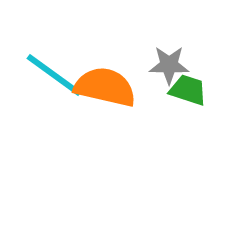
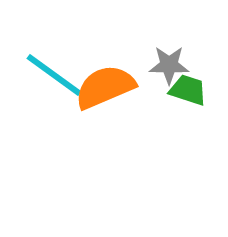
orange semicircle: rotated 36 degrees counterclockwise
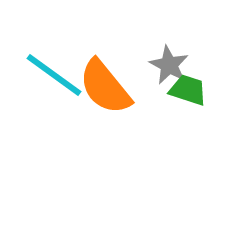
gray star: rotated 27 degrees clockwise
orange semicircle: rotated 106 degrees counterclockwise
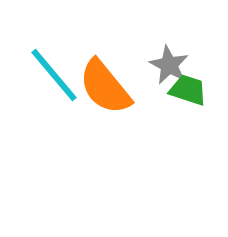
cyan line: rotated 14 degrees clockwise
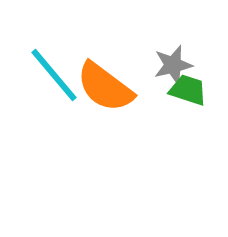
gray star: moved 4 px right; rotated 30 degrees clockwise
orange semicircle: rotated 14 degrees counterclockwise
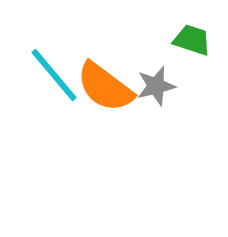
gray star: moved 17 px left, 21 px down
green trapezoid: moved 4 px right, 50 px up
